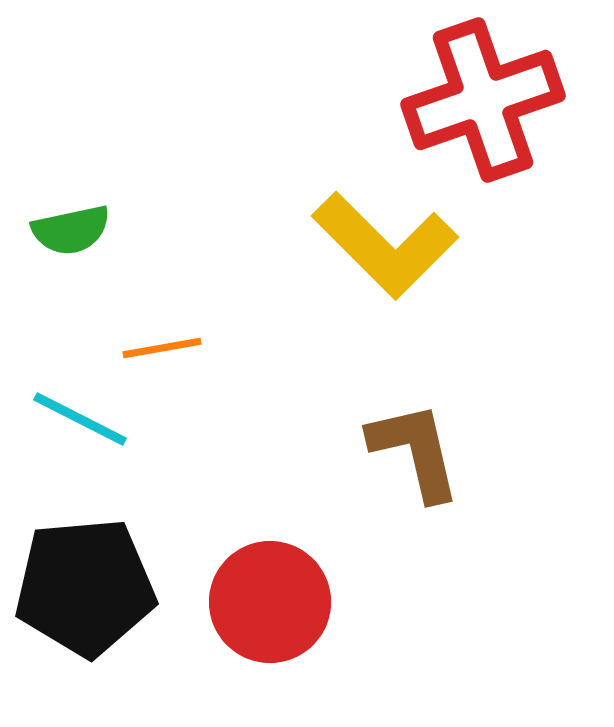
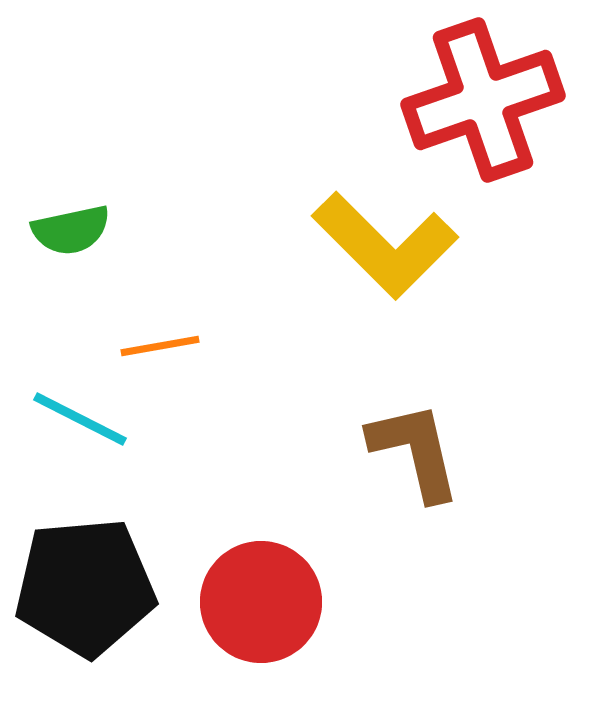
orange line: moved 2 px left, 2 px up
red circle: moved 9 px left
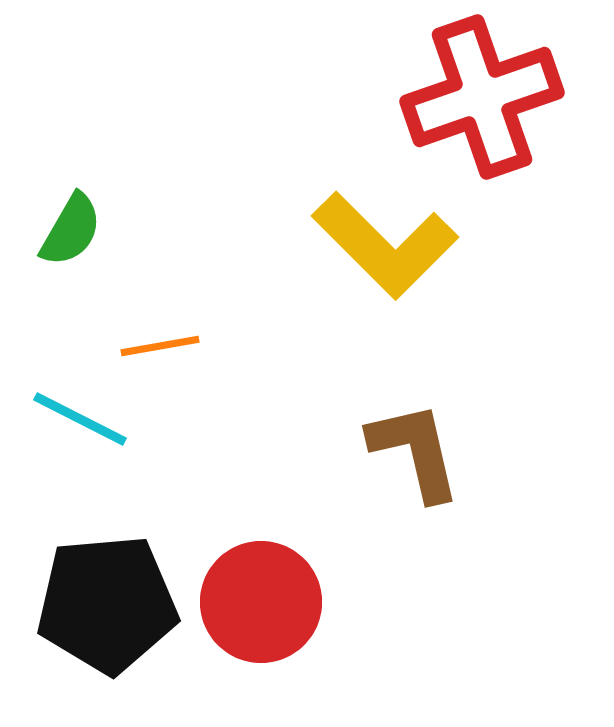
red cross: moved 1 px left, 3 px up
green semicircle: rotated 48 degrees counterclockwise
black pentagon: moved 22 px right, 17 px down
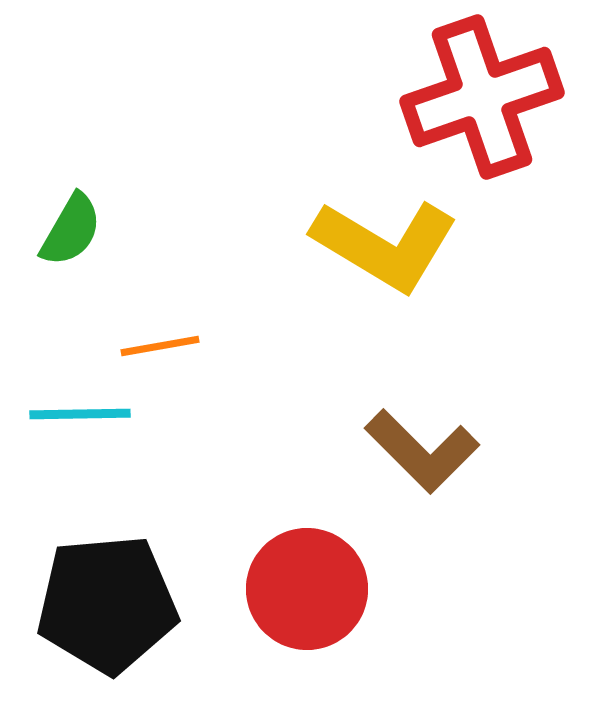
yellow L-shape: rotated 14 degrees counterclockwise
cyan line: moved 5 px up; rotated 28 degrees counterclockwise
brown L-shape: moved 7 px right; rotated 148 degrees clockwise
red circle: moved 46 px right, 13 px up
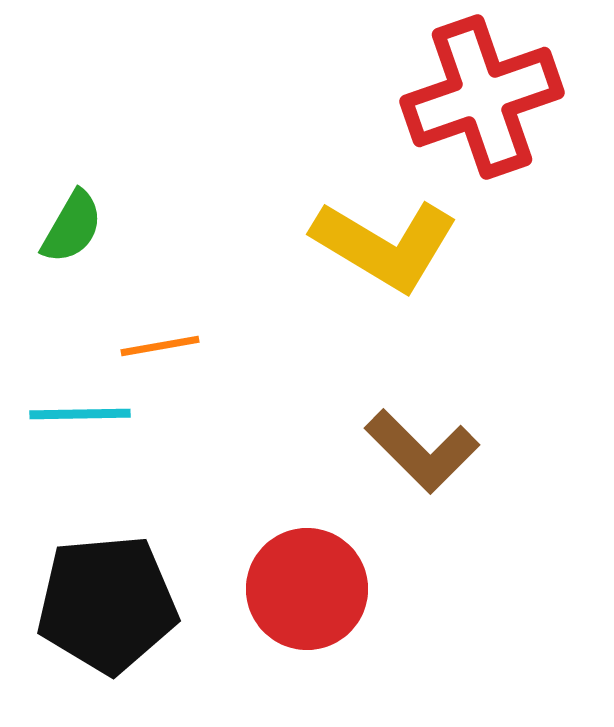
green semicircle: moved 1 px right, 3 px up
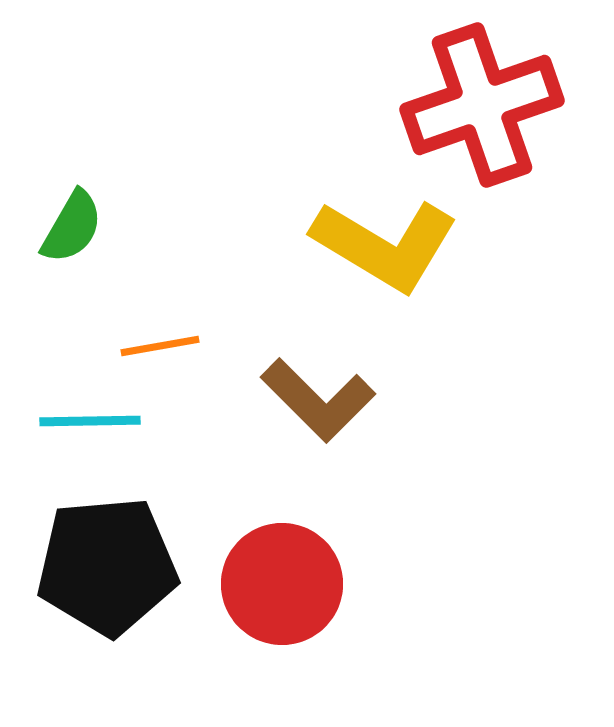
red cross: moved 8 px down
cyan line: moved 10 px right, 7 px down
brown L-shape: moved 104 px left, 51 px up
red circle: moved 25 px left, 5 px up
black pentagon: moved 38 px up
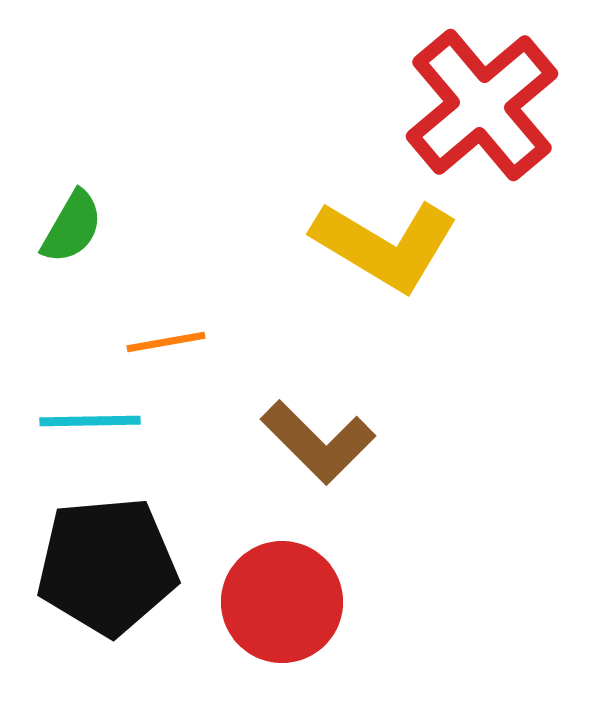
red cross: rotated 21 degrees counterclockwise
orange line: moved 6 px right, 4 px up
brown L-shape: moved 42 px down
red circle: moved 18 px down
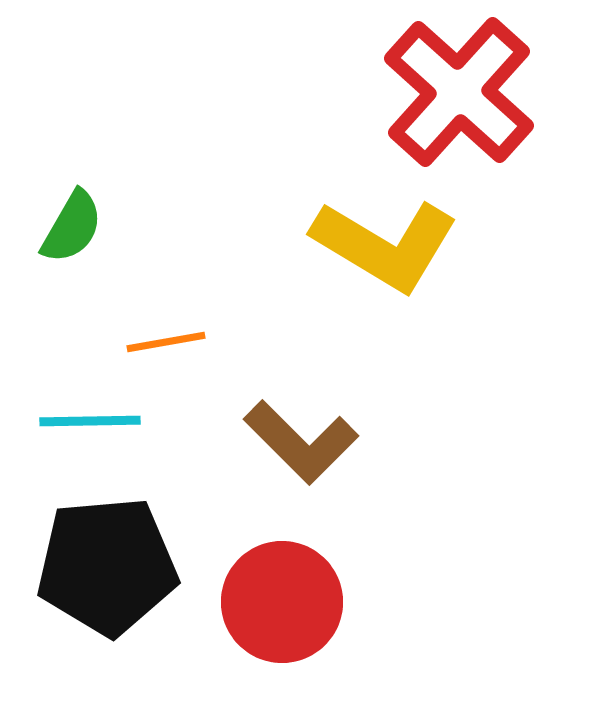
red cross: moved 23 px left, 13 px up; rotated 8 degrees counterclockwise
brown L-shape: moved 17 px left
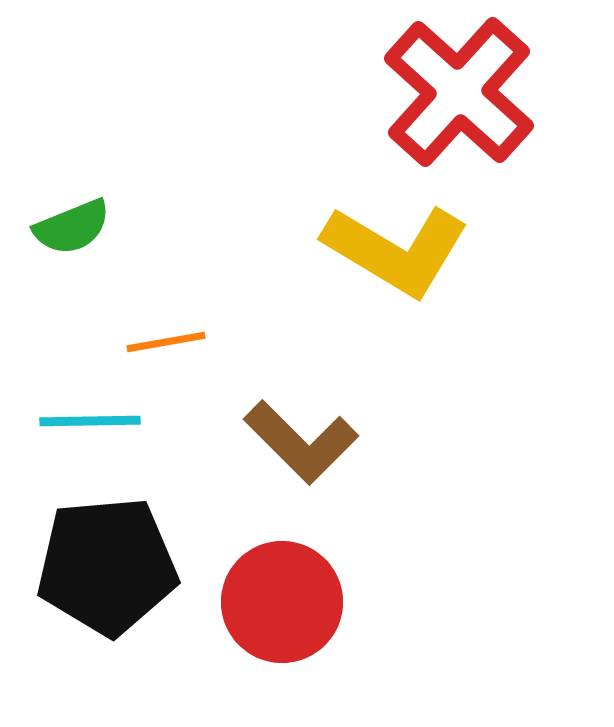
green semicircle: rotated 38 degrees clockwise
yellow L-shape: moved 11 px right, 5 px down
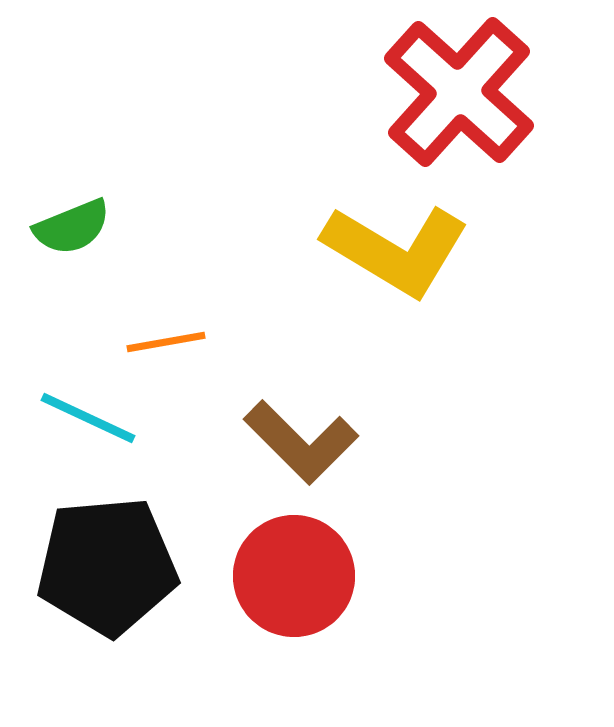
cyan line: moved 2 px left, 3 px up; rotated 26 degrees clockwise
red circle: moved 12 px right, 26 px up
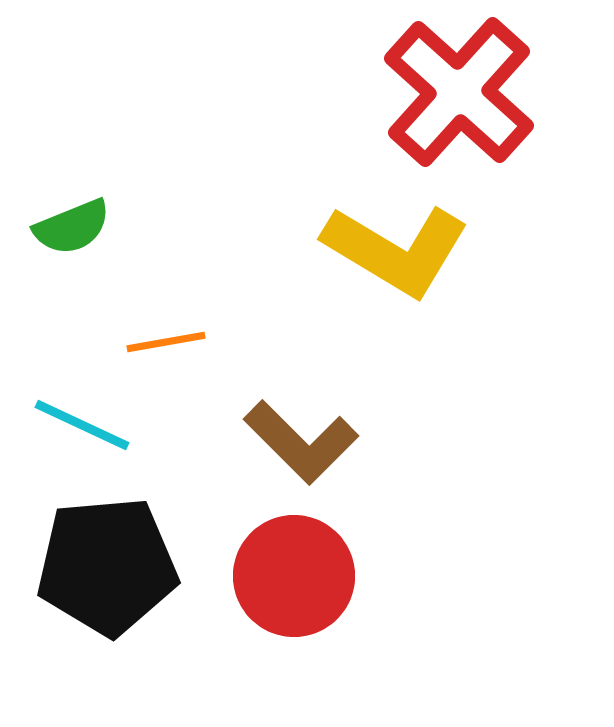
cyan line: moved 6 px left, 7 px down
